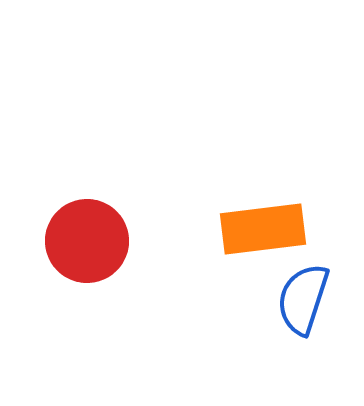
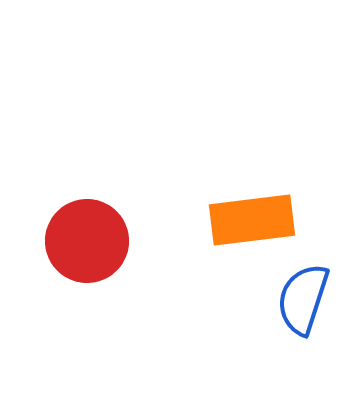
orange rectangle: moved 11 px left, 9 px up
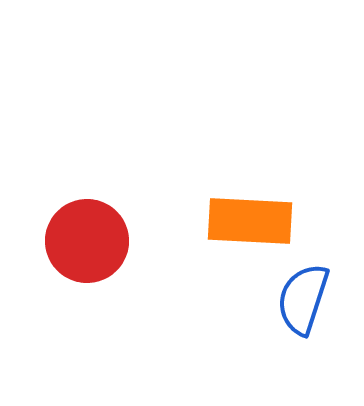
orange rectangle: moved 2 px left, 1 px down; rotated 10 degrees clockwise
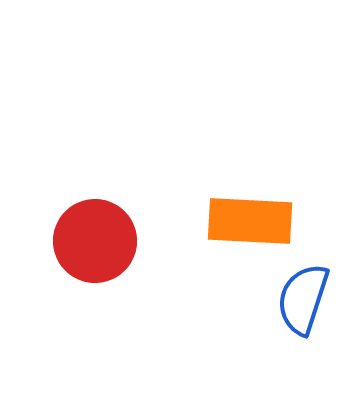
red circle: moved 8 px right
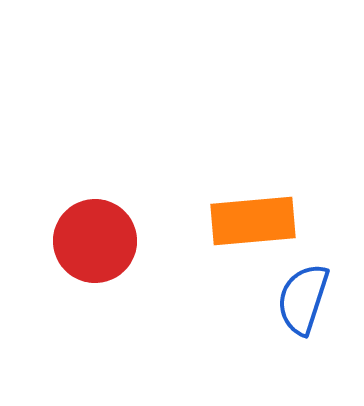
orange rectangle: moved 3 px right; rotated 8 degrees counterclockwise
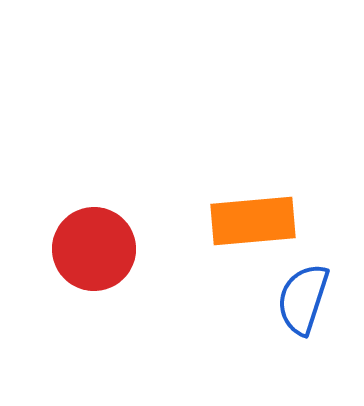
red circle: moved 1 px left, 8 px down
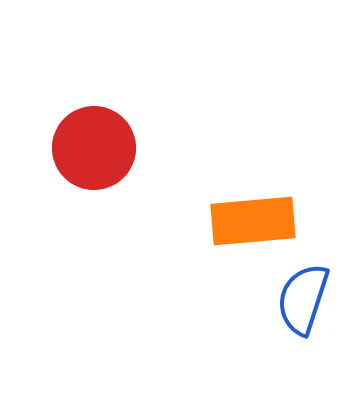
red circle: moved 101 px up
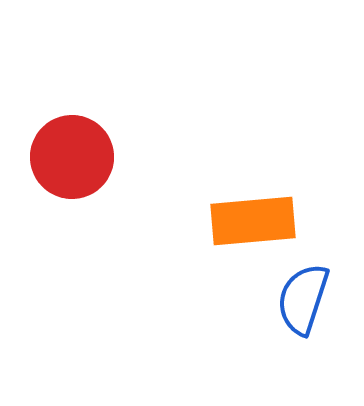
red circle: moved 22 px left, 9 px down
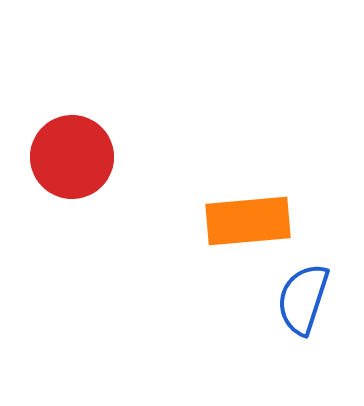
orange rectangle: moved 5 px left
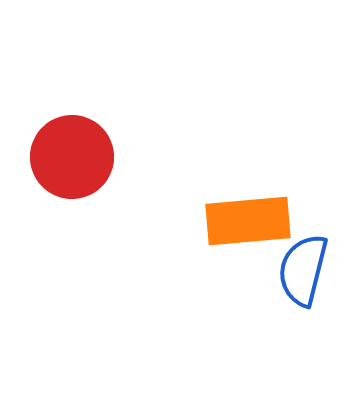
blue semicircle: moved 29 px up; rotated 4 degrees counterclockwise
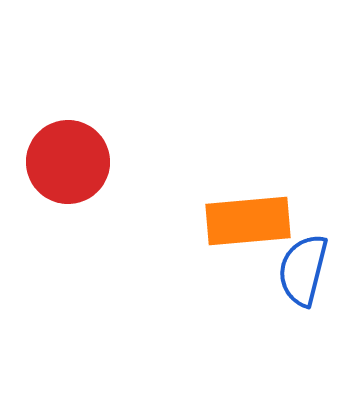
red circle: moved 4 px left, 5 px down
